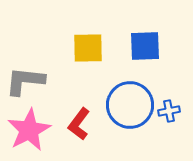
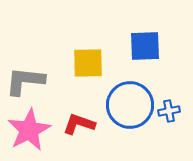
yellow square: moved 15 px down
red L-shape: rotated 72 degrees clockwise
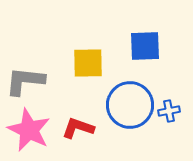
red L-shape: moved 1 px left, 4 px down
pink star: rotated 18 degrees counterclockwise
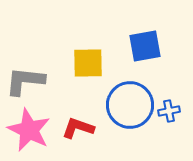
blue square: rotated 8 degrees counterclockwise
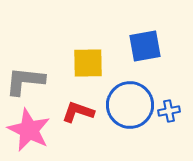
red L-shape: moved 16 px up
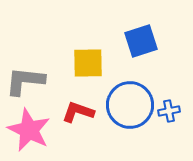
blue square: moved 4 px left, 5 px up; rotated 8 degrees counterclockwise
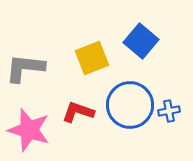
blue square: rotated 32 degrees counterclockwise
yellow square: moved 4 px right, 5 px up; rotated 20 degrees counterclockwise
gray L-shape: moved 13 px up
pink star: rotated 9 degrees counterclockwise
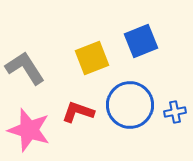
blue square: rotated 28 degrees clockwise
gray L-shape: rotated 51 degrees clockwise
blue cross: moved 6 px right, 1 px down
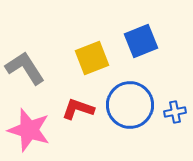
red L-shape: moved 3 px up
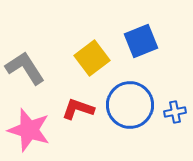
yellow square: rotated 16 degrees counterclockwise
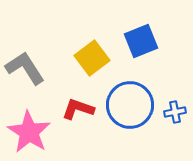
pink star: moved 2 px down; rotated 15 degrees clockwise
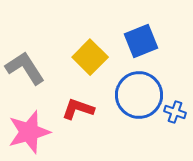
yellow square: moved 2 px left, 1 px up; rotated 8 degrees counterclockwise
blue circle: moved 9 px right, 10 px up
blue cross: rotated 30 degrees clockwise
pink star: rotated 24 degrees clockwise
